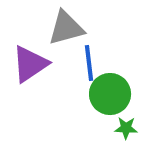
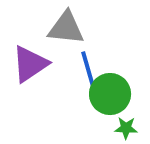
gray triangle: rotated 21 degrees clockwise
blue line: moved 1 px left, 6 px down; rotated 9 degrees counterclockwise
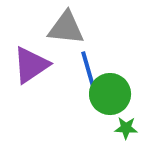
purple triangle: moved 1 px right, 1 px down
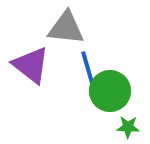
purple triangle: rotated 48 degrees counterclockwise
green circle: moved 3 px up
green star: moved 2 px right, 1 px up
